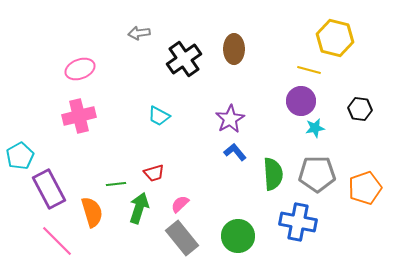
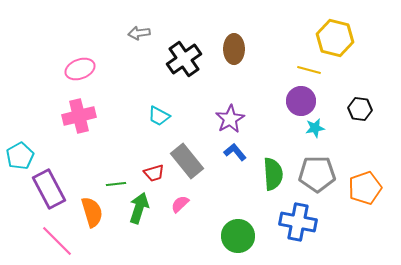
gray rectangle: moved 5 px right, 77 px up
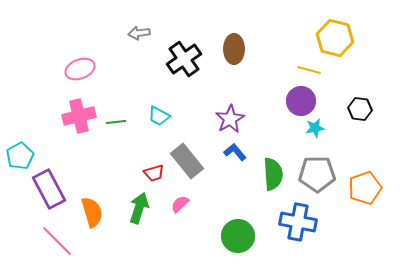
green line: moved 62 px up
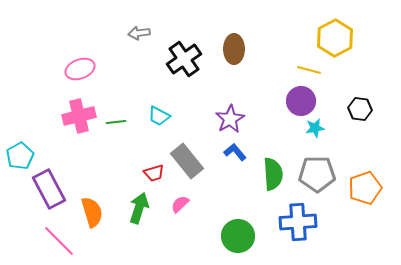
yellow hexagon: rotated 18 degrees clockwise
blue cross: rotated 15 degrees counterclockwise
pink line: moved 2 px right
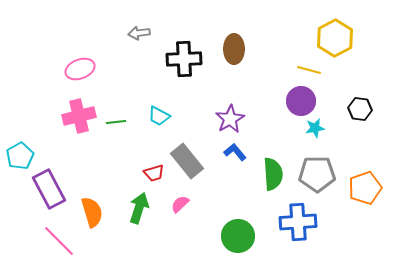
black cross: rotated 32 degrees clockwise
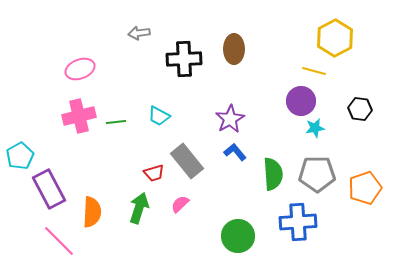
yellow line: moved 5 px right, 1 px down
orange semicircle: rotated 20 degrees clockwise
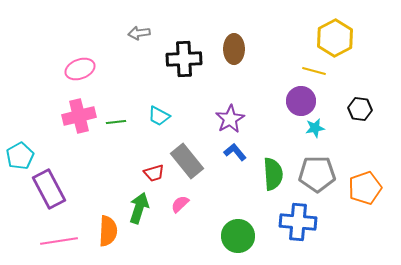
orange semicircle: moved 16 px right, 19 px down
blue cross: rotated 9 degrees clockwise
pink line: rotated 54 degrees counterclockwise
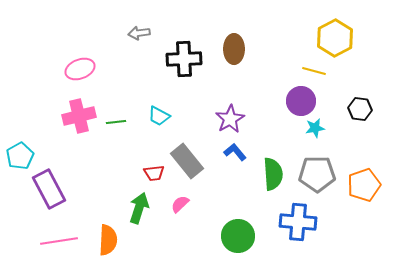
red trapezoid: rotated 10 degrees clockwise
orange pentagon: moved 1 px left, 3 px up
orange semicircle: moved 9 px down
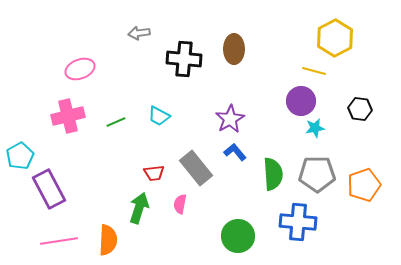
black cross: rotated 8 degrees clockwise
pink cross: moved 11 px left
green line: rotated 18 degrees counterclockwise
gray rectangle: moved 9 px right, 7 px down
pink semicircle: rotated 36 degrees counterclockwise
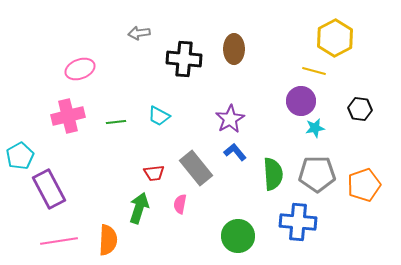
green line: rotated 18 degrees clockwise
